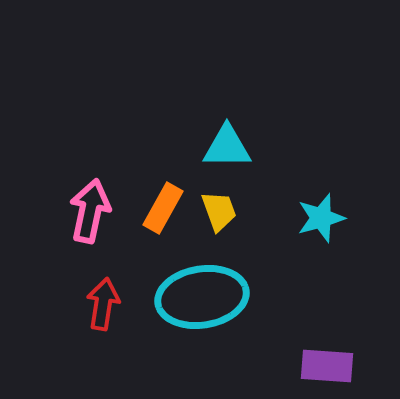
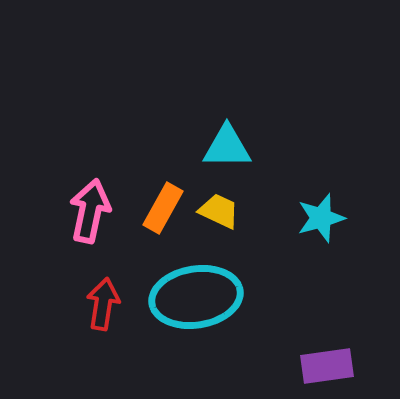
yellow trapezoid: rotated 45 degrees counterclockwise
cyan ellipse: moved 6 px left
purple rectangle: rotated 12 degrees counterclockwise
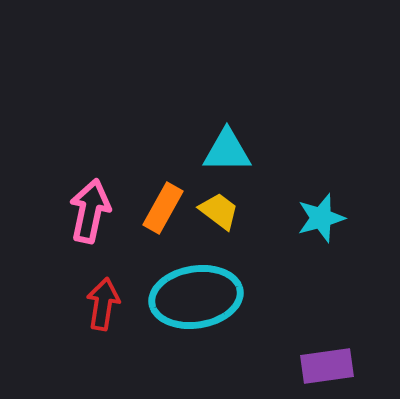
cyan triangle: moved 4 px down
yellow trapezoid: rotated 12 degrees clockwise
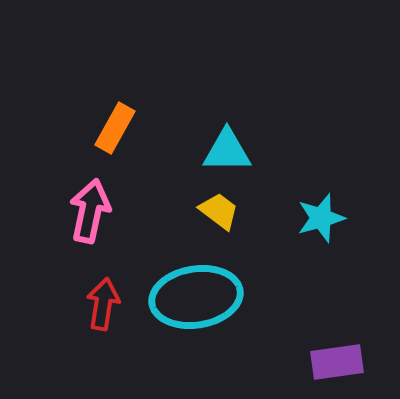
orange rectangle: moved 48 px left, 80 px up
purple rectangle: moved 10 px right, 4 px up
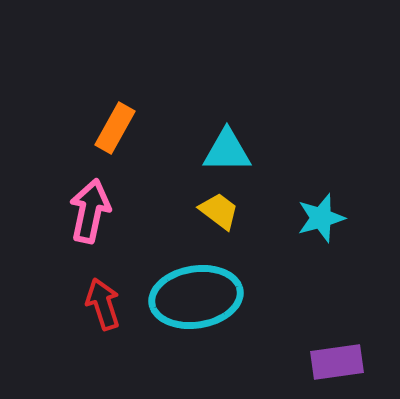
red arrow: rotated 27 degrees counterclockwise
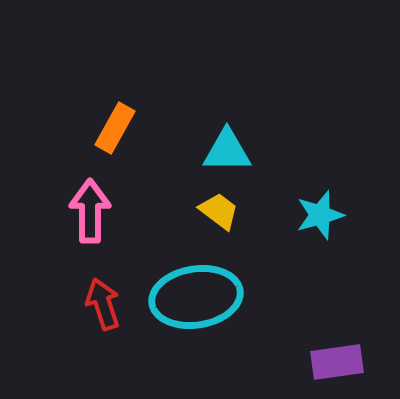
pink arrow: rotated 12 degrees counterclockwise
cyan star: moved 1 px left, 3 px up
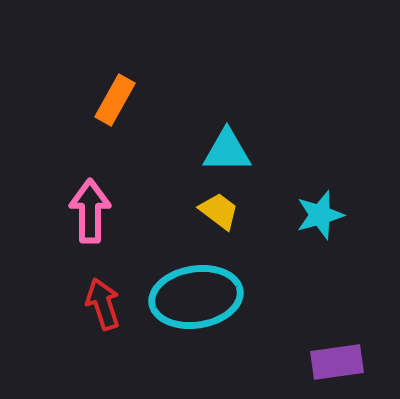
orange rectangle: moved 28 px up
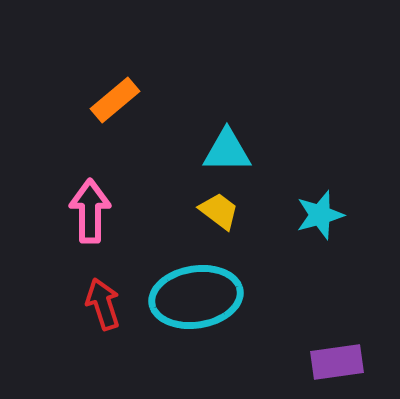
orange rectangle: rotated 21 degrees clockwise
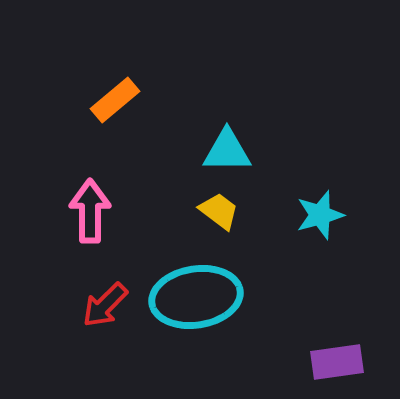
red arrow: moved 2 px right, 1 px down; rotated 117 degrees counterclockwise
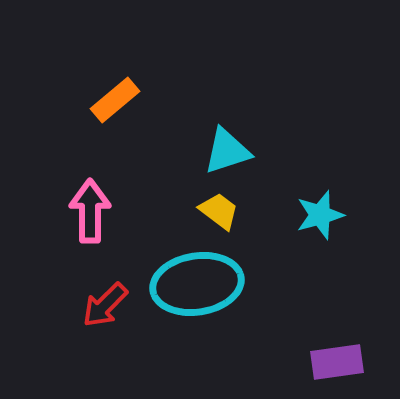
cyan triangle: rotated 18 degrees counterclockwise
cyan ellipse: moved 1 px right, 13 px up
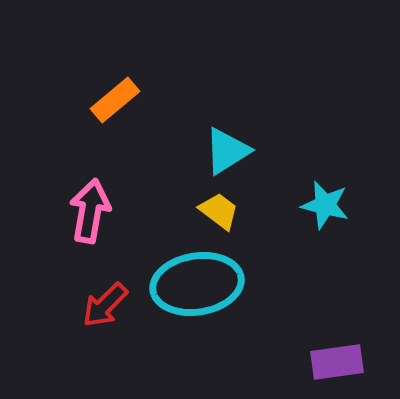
cyan triangle: rotated 14 degrees counterclockwise
pink arrow: rotated 10 degrees clockwise
cyan star: moved 5 px right, 10 px up; rotated 30 degrees clockwise
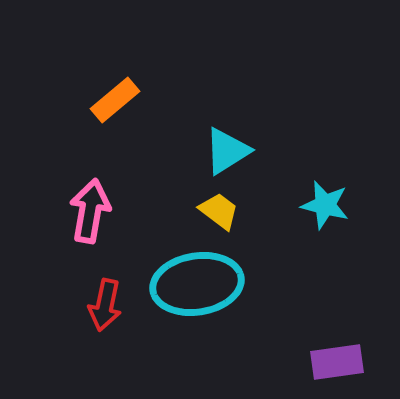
red arrow: rotated 33 degrees counterclockwise
